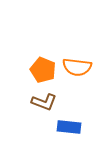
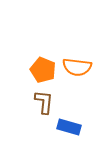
brown L-shape: rotated 105 degrees counterclockwise
blue rectangle: rotated 10 degrees clockwise
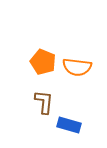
orange pentagon: moved 8 px up
blue rectangle: moved 2 px up
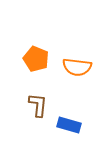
orange pentagon: moved 7 px left, 3 px up
brown L-shape: moved 6 px left, 3 px down
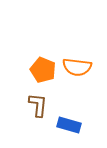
orange pentagon: moved 7 px right, 11 px down
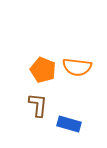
blue rectangle: moved 1 px up
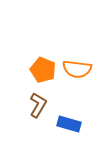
orange semicircle: moved 2 px down
brown L-shape: rotated 25 degrees clockwise
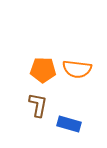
orange pentagon: rotated 20 degrees counterclockwise
brown L-shape: rotated 20 degrees counterclockwise
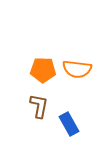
brown L-shape: moved 1 px right, 1 px down
blue rectangle: rotated 45 degrees clockwise
